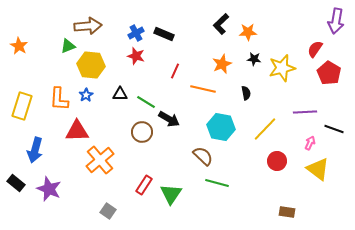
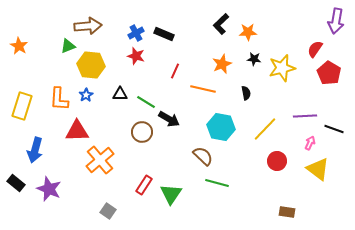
purple line at (305, 112): moved 4 px down
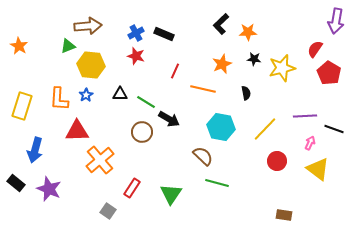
red rectangle at (144, 185): moved 12 px left, 3 px down
brown rectangle at (287, 212): moved 3 px left, 3 px down
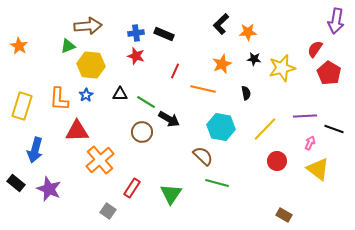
blue cross at (136, 33): rotated 21 degrees clockwise
brown rectangle at (284, 215): rotated 21 degrees clockwise
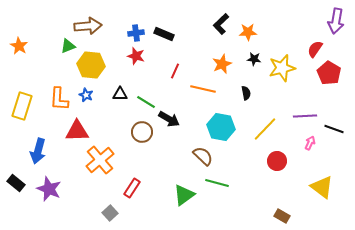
blue star at (86, 95): rotated 16 degrees counterclockwise
blue arrow at (35, 150): moved 3 px right, 1 px down
yellow triangle at (318, 169): moved 4 px right, 18 px down
green triangle at (171, 194): moved 13 px right, 1 px down; rotated 20 degrees clockwise
gray square at (108, 211): moved 2 px right, 2 px down; rotated 14 degrees clockwise
brown rectangle at (284, 215): moved 2 px left, 1 px down
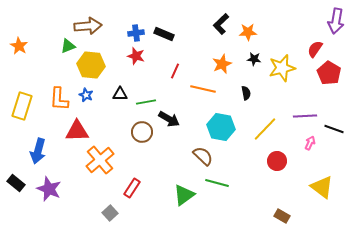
green line at (146, 102): rotated 42 degrees counterclockwise
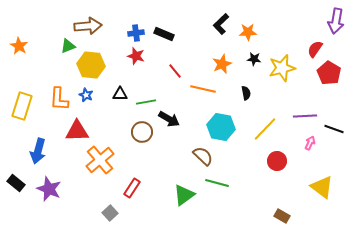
red line at (175, 71): rotated 63 degrees counterclockwise
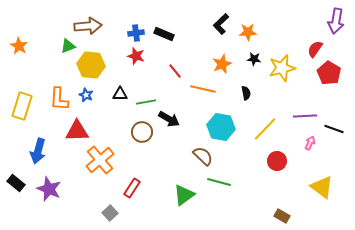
green line at (217, 183): moved 2 px right, 1 px up
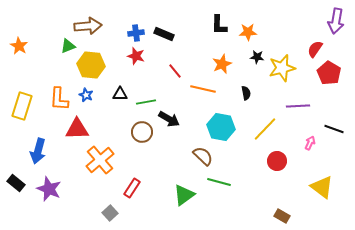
black L-shape at (221, 24): moved 2 px left, 1 px down; rotated 45 degrees counterclockwise
black star at (254, 59): moved 3 px right, 2 px up
purple line at (305, 116): moved 7 px left, 10 px up
red triangle at (77, 131): moved 2 px up
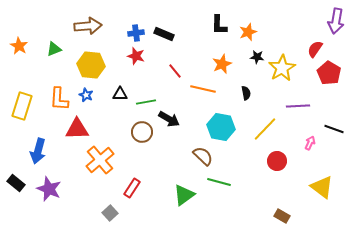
orange star at (248, 32): rotated 18 degrees counterclockwise
green triangle at (68, 46): moved 14 px left, 3 px down
yellow star at (282, 68): rotated 16 degrees counterclockwise
